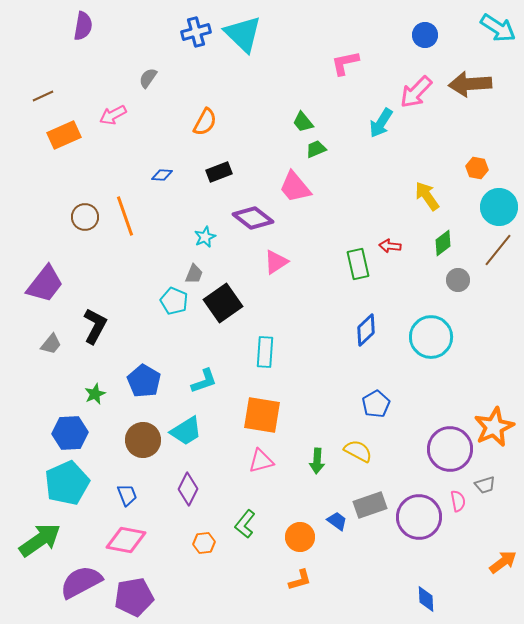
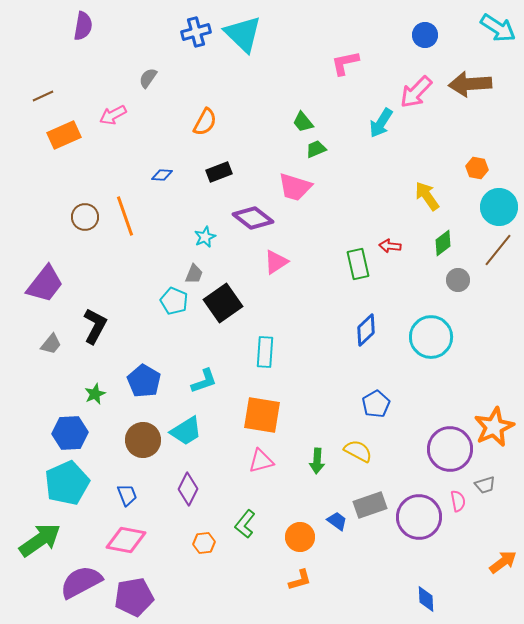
pink trapezoid at (295, 187): rotated 33 degrees counterclockwise
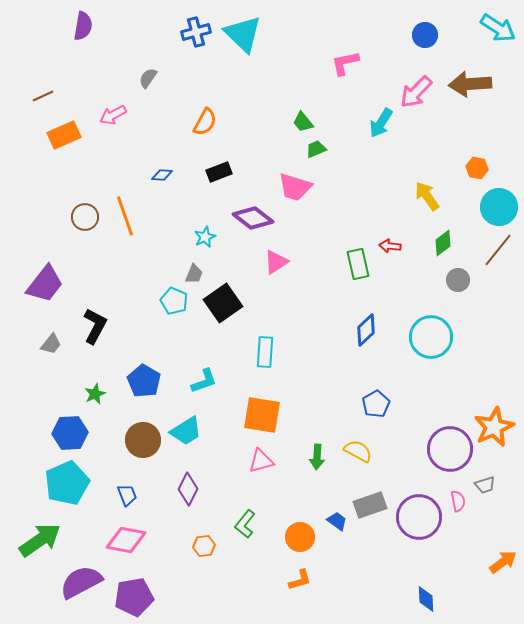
green arrow at (317, 461): moved 4 px up
orange hexagon at (204, 543): moved 3 px down
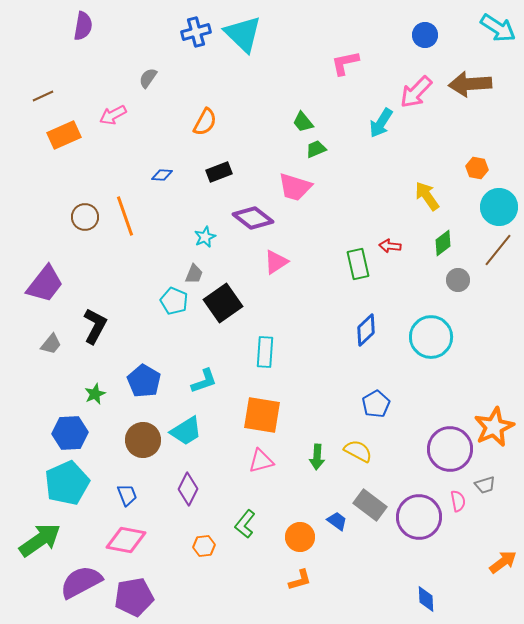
gray rectangle at (370, 505): rotated 56 degrees clockwise
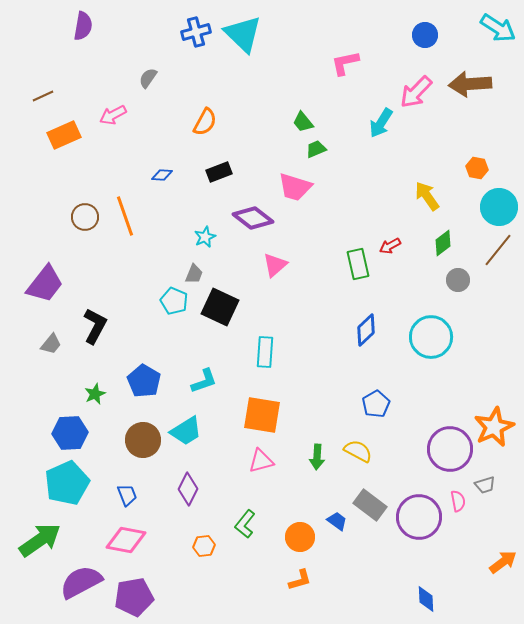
red arrow at (390, 246): rotated 35 degrees counterclockwise
pink triangle at (276, 262): moved 1 px left, 3 px down; rotated 8 degrees counterclockwise
black square at (223, 303): moved 3 px left, 4 px down; rotated 30 degrees counterclockwise
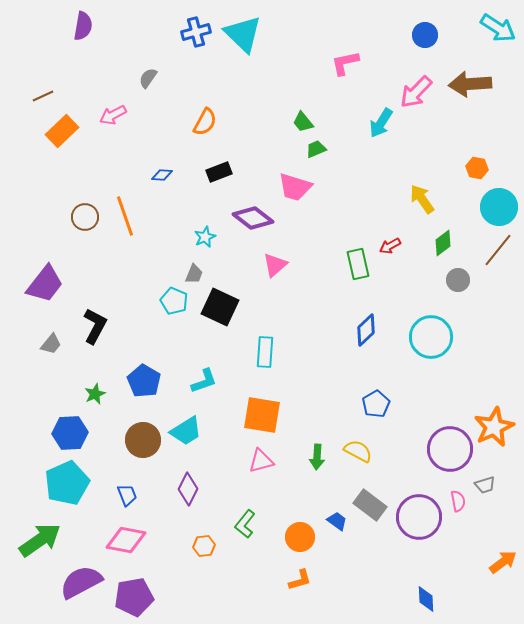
orange rectangle at (64, 135): moved 2 px left, 4 px up; rotated 20 degrees counterclockwise
yellow arrow at (427, 196): moved 5 px left, 3 px down
